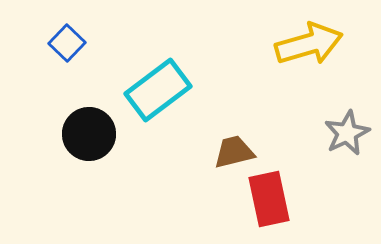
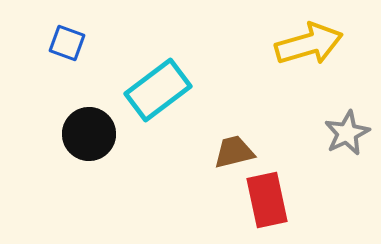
blue square: rotated 24 degrees counterclockwise
red rectangle: moved 2 px left, 1 px down
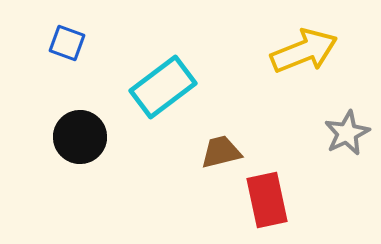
yellow arrow: moved 5 px left, 7 px down; rotated 6 degrees counterclockwise
cyan rectangle: moved 5 px right, 3 px up
black circle: moved 9 px left, 3 px down
brown trapezoid: moved 13 px left
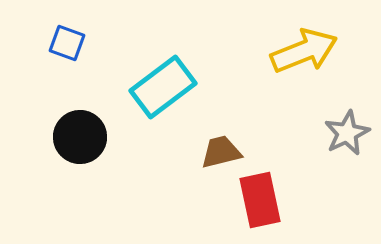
red rectangle: moved 7 px left
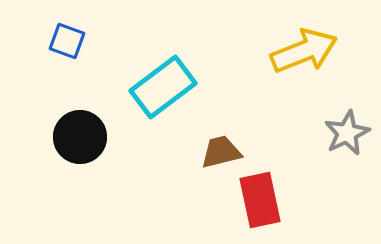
blue square: moved 2 px up
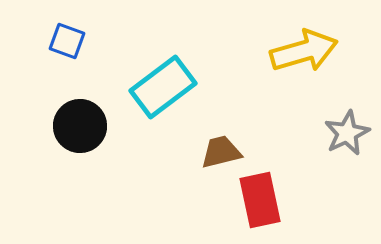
yellow arrow: rotated 6 degrees clockwise
black circle: moved 11 px up
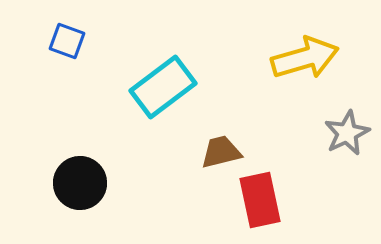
yellow arrow: moved 1 px right, 7 px down
black circle: moved 57 px down
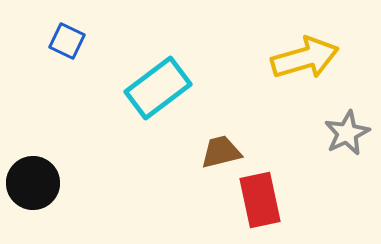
blue square: rotated 6 degrees clockwise
cyan rectangle: moved 5 px left, 1 px down
black circle: moved 47 px left
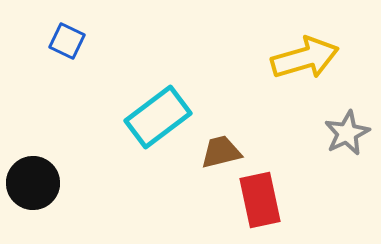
cyan rectangle: moved 29 px down
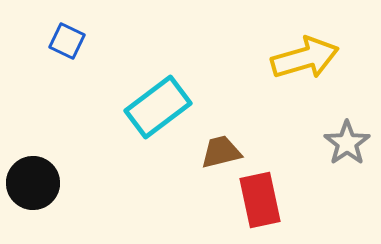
cyan rectangle: moved 10 px up
gray star: moved 10 px down; rotated 9 degrees counterclockwise
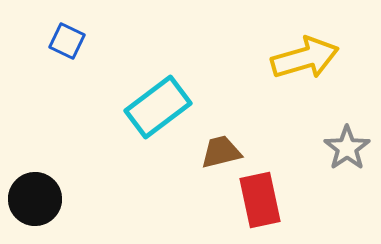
gray star: moved 5 px down
black circle: moved 2 px right, 16 px down
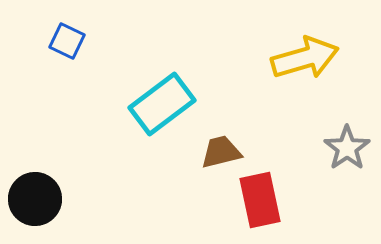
cyan rectangle: moved 4 px right, 3 px up
